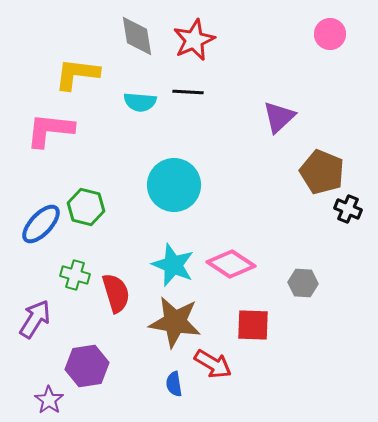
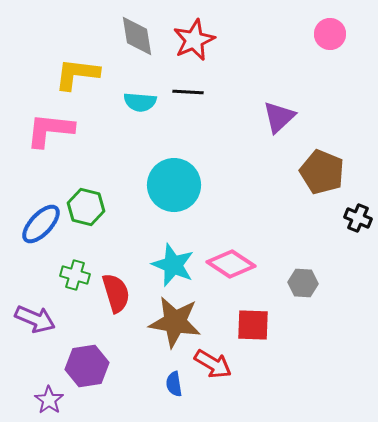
black cross: moved 10 px right, 9 px down
purple arrow: rotated 81 degrees clockwise
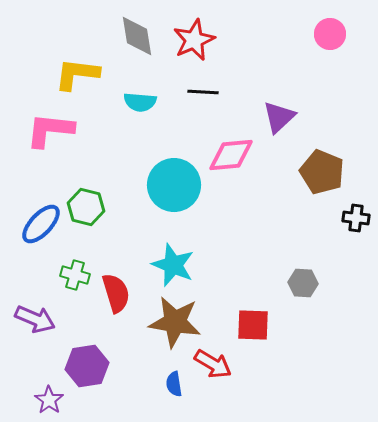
black line: moved 15 px right
black cross: moved 2 px left; rotated 16 degrees counterclockwise
pink diamond: moved 109 px up; rotated 39 degrees counterclockwise
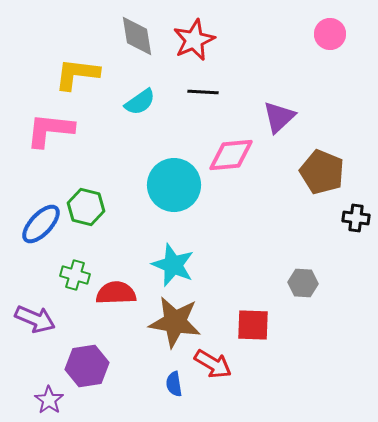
cyan semicircle: rotated 40 degrees counterclockwise
red semicircle: rotated 75 degrees counterclockwise
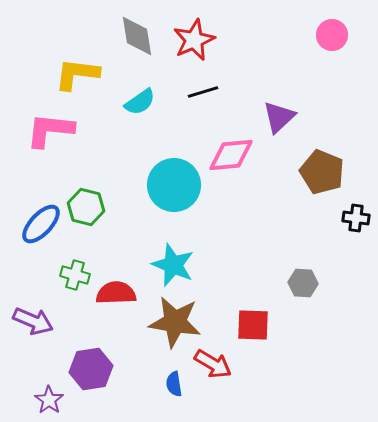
pink circle: moved 2 px right, 1 px down
black line: rotated 20 degrees counterclockwise
purple arrow: moved 2 px left, 2 px down
purple hexagon: moved 4 px right, 3 px down
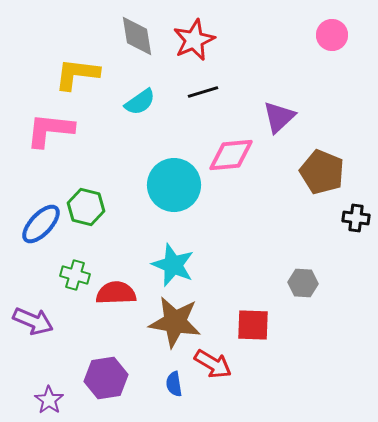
purple hexagon: moved 15 px right, 9 px down
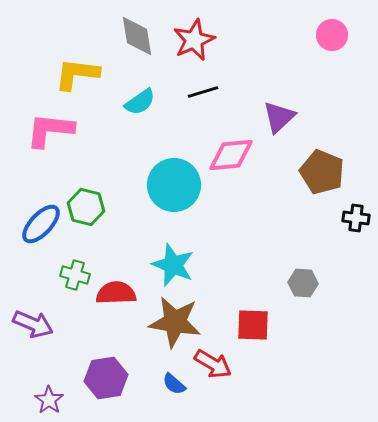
purple arrow: moved 3 px down
blue semicircle: rotated 40 degrees counterclockwise
